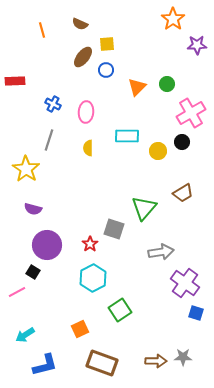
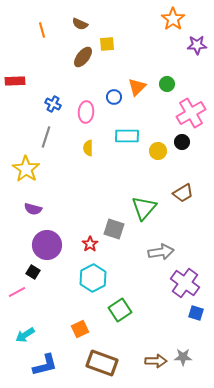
blue circle: moved 8 px right, 27 px down
gray line: moved 3 px left, 3 px up
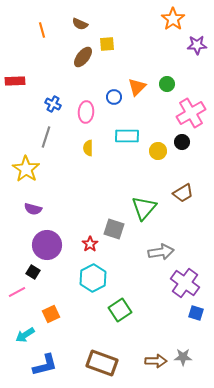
orange square: moved 29 px left, 15 px up
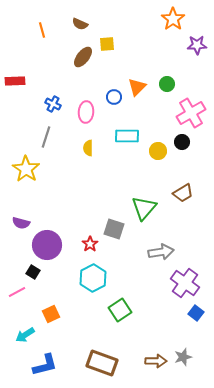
purple semicircle: moved 12 px left, 14 px down
blue square: rotated 21 degrees clockwise
gray star: rotated 18 degrees counterclockwise
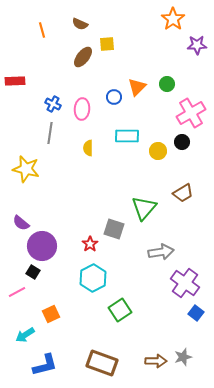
pink ellipse: moved 4 px left, 3 px up
gray line: moved 4 px right, 4 px up; rotated 10 degrees counterclockwise
yellow star: rotated 20 degrees counterclockwise
purple semicircle: rotated 24 degrees clockwise
purple circle: moved 5 px left, 1 px down
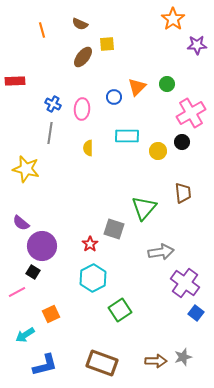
brown trapezoid: rotated 65 degrees counterclockwise
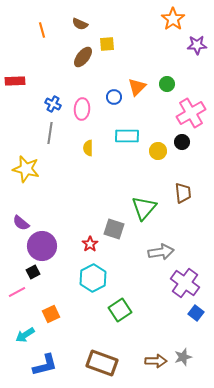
black square: rotated 32 degrees clockwise
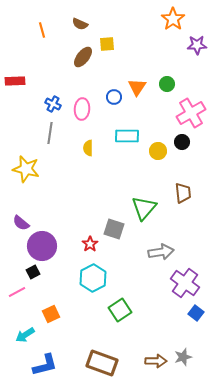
orange triangle: rotated 12 degrees counterclockwise
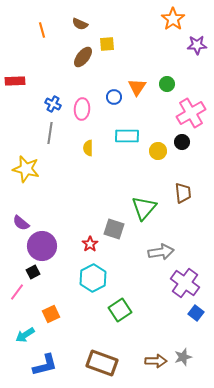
pink line: rotated 24 degrees counterclockwise
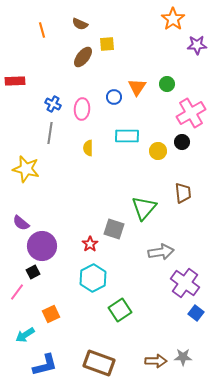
gray star: rotated 18 degrees clockwise
brown rectangle: moved 3 px left
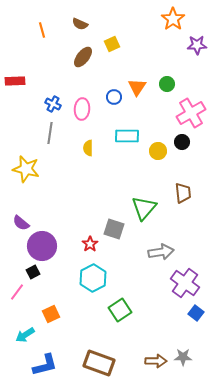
yellow square: moved 5 px right; rotated 21 degrees counterclockwise
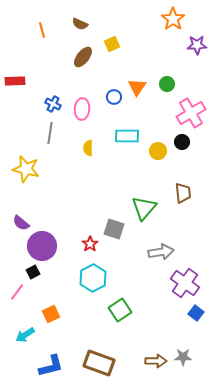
blue L-shape: moved 6 px right, 1 px down
